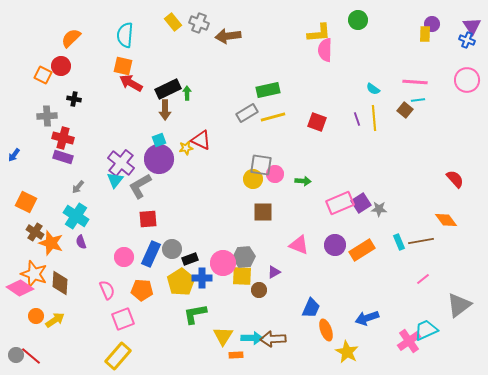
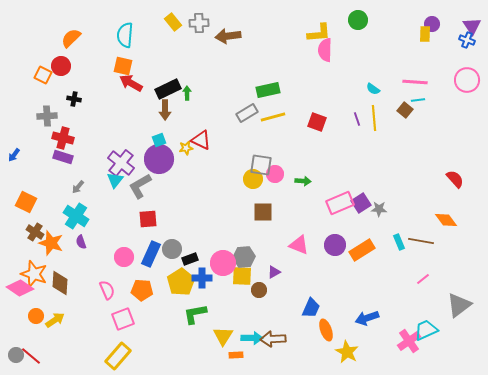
gray cross at (199, 23): rotated 24 degrees counterclockwise
brown line at (421, 241): rotated 20 degrees clockwise
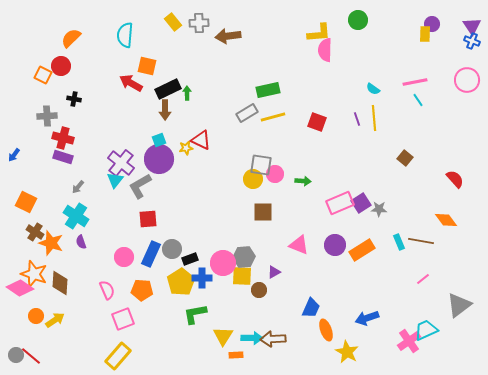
blue cross at (467, 40): moved 5 px right, 1 px down
orange square at (123, 66): moved 24 px right
pink line at (415, 82): rotated 15 degrees counterclockwise
cyan line at (418, 100): rotated 64 degrees clockwise
brown square at (405, 110): moved 48 px down
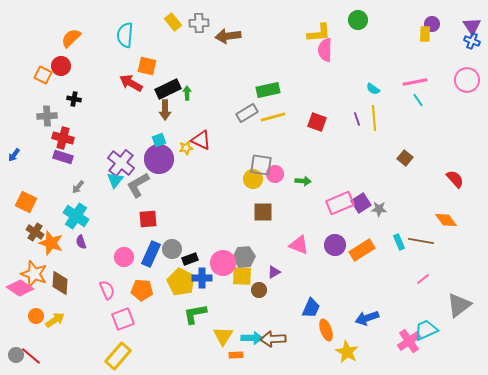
gray L-shape at (140, 186): moved 2 px left, 1 px up
yellow pentagon at (181, 282): rotated 12 degrees counterclockwise
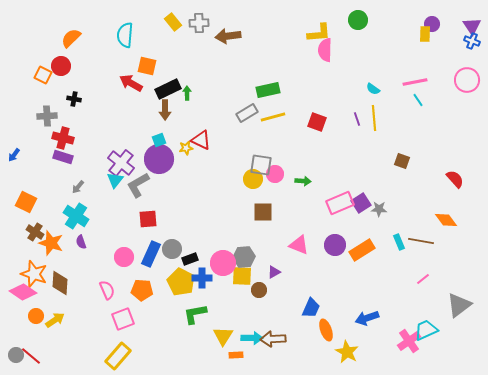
brown square at (405, 158): moved 3 px left, 3 px down; rotated 21 degrees counterclockwise
pink diamond at (20, 288): moved 3 px right, 4 px down
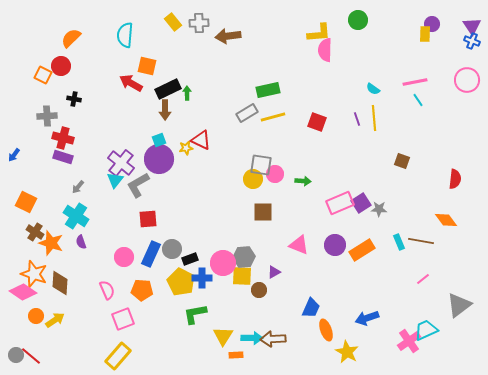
red semicircle at (455, 179): rotated 48 degrees clockwise
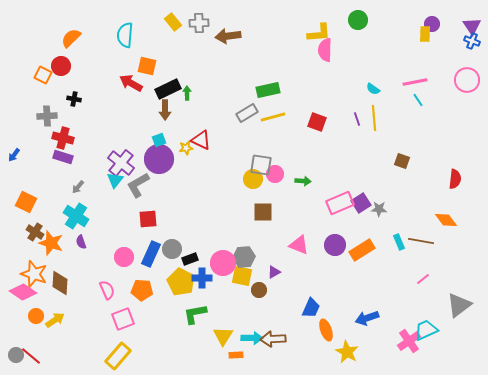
yellow square at (242, 276): rotated 10 degrees clockwise
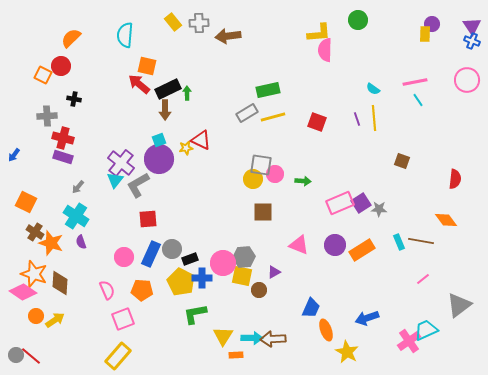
red arrow at (131, 83): moved 8 px right, 1 px down; rotated 10 degrees clockwise
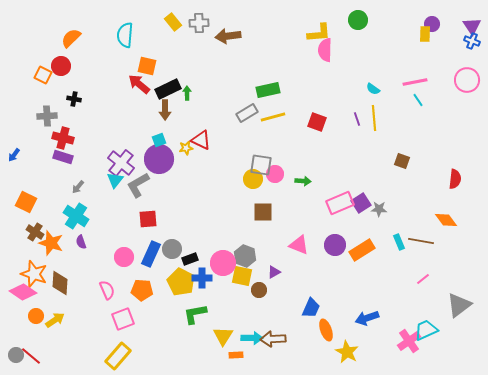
gray hexagon at (244, 257): moved 1 px right, 1 px up; rotated 25 degrees clockwise
